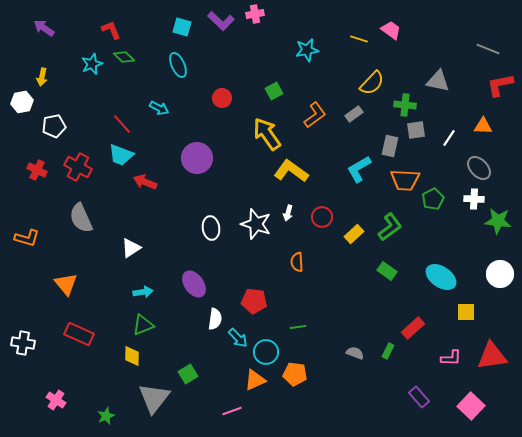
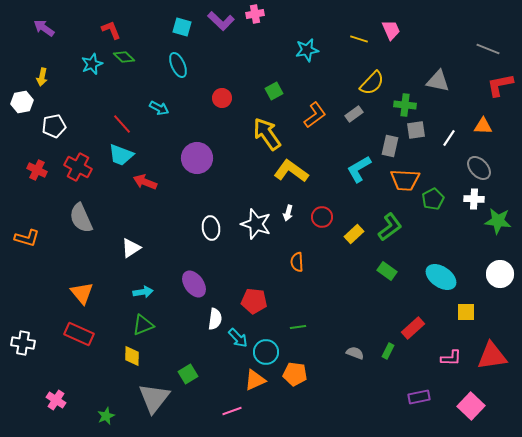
pink trapezoid at (391, 30): rotated 30 degrees clockwise
orange triangle at (66, 284): moved 16 px right, 9 px down
purple rectangle at (419, 397): rotated 60 degrees counterclockwise
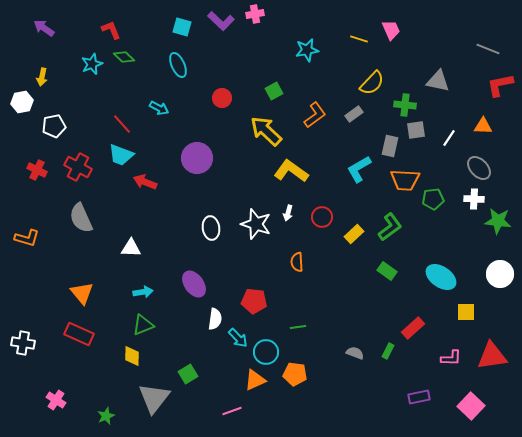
yellow arrow at (267, 134): moved 1 px left, 3 px up; rotated 12 degrees counterclockwise
green pentagon at (433, 199): rotated 20 degrees clockwise
white triangle at (131, 248): rotated 35 degrees clockwise
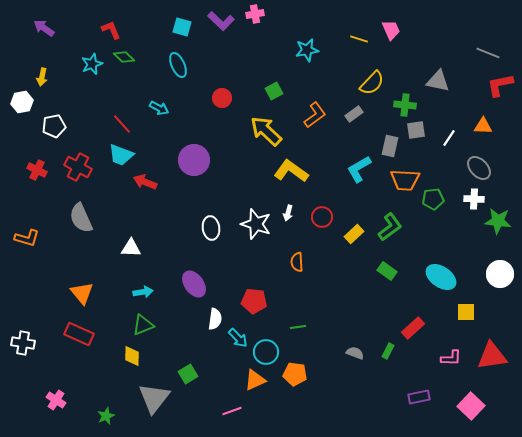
gray line at (488, 49): moved 4 px down
purple circle at (197, 158): moved 3 px left, 2 px down
